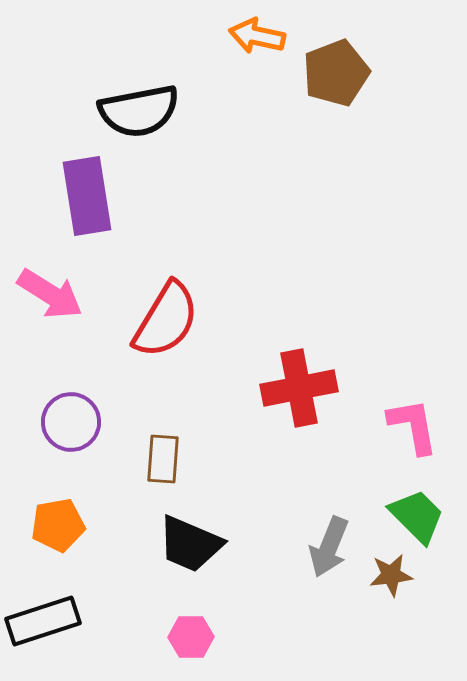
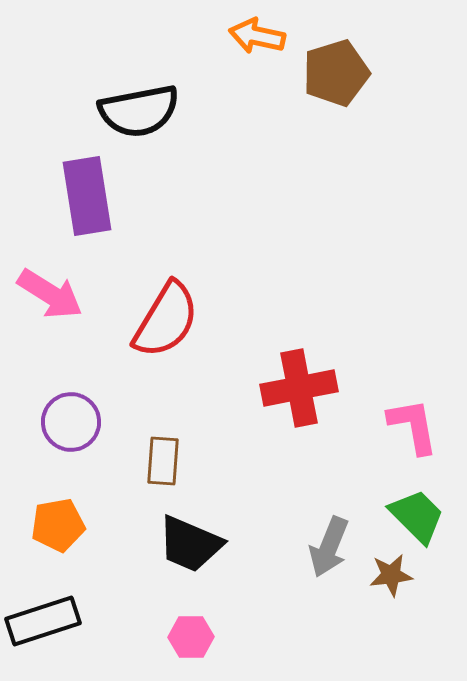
brown pentagon: rotated 4 degrees clockwise
brown rectangle: moved 2 px down
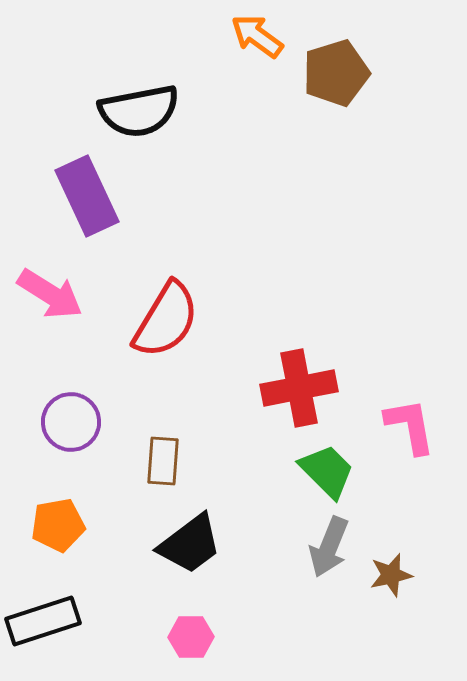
orange arrow: rotated 24 degrees clockwise
purple rectangle: rotated 16 degrees counterclockwise
pink L-shape: moved 3 px left
green trapezoid: moved 90 px left, 45 px up
black trapezoid: rotated 60 degrees counterclockwise
brown star: rotated 6 degrees counterclockwise
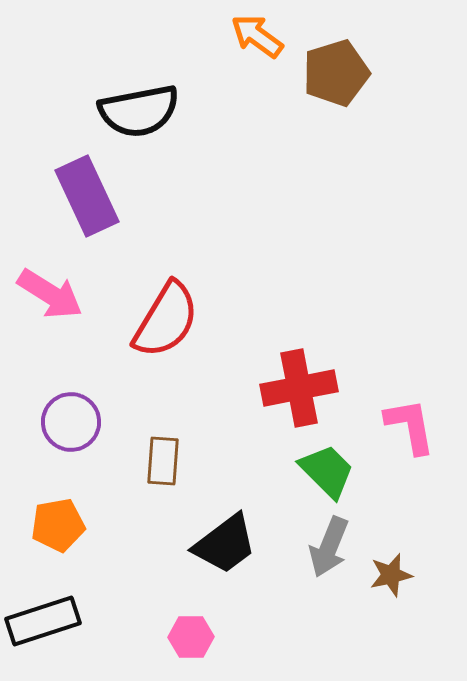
black trapezoid: moved 35 px right
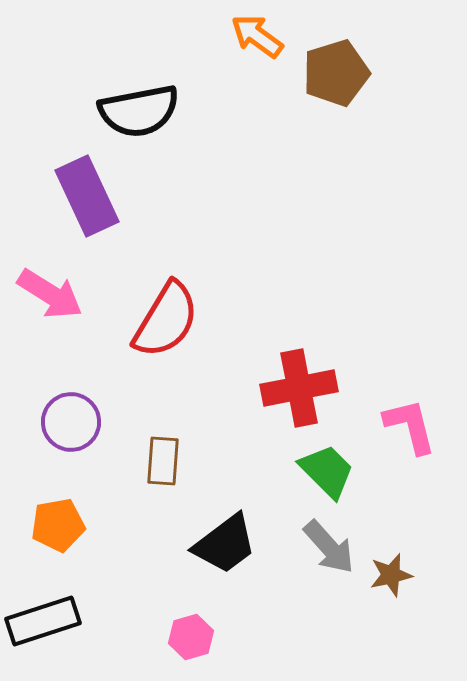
pink L-shape: rotated 4 degrees counterclockwise
gray arrow: rotated 64 degrees counterclockwise
pink hexagon: rotated 15 degrees counterclockwise
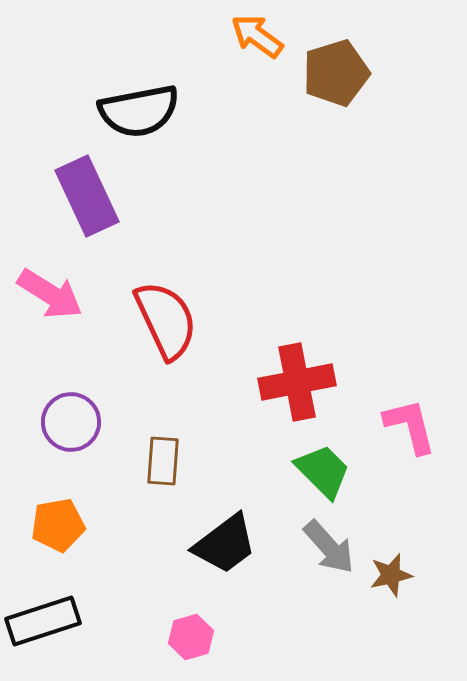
red semicircle: rotated 56 degrees counterclockwise
red cross: moved 2 px left, 6 px up
green trapezoid: moved 4 px left
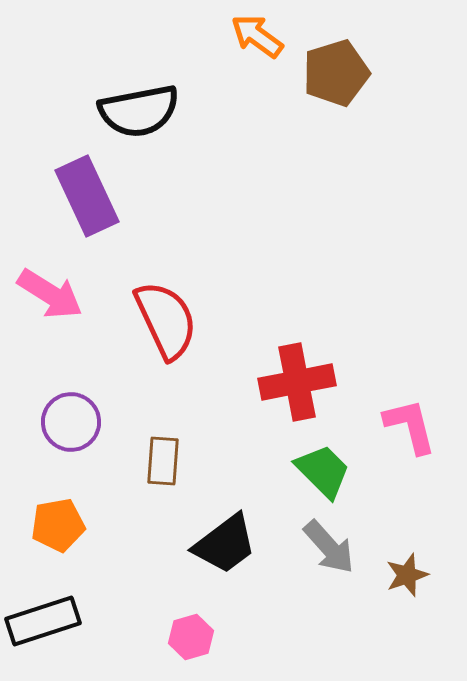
brown star: moved 16 px right; rotated 6 degrees counterclockwise
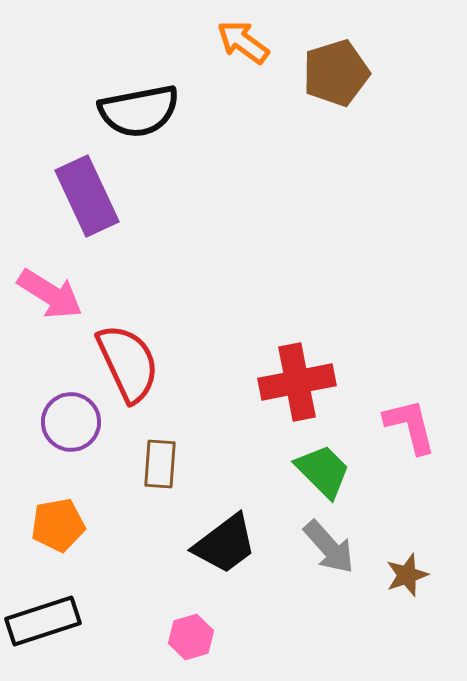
orange arrow: moved 14 px left, 6 px down
red semicircle: moved 38 px left, 43 px down
brown rectangle: moved 3 px left, 3 px down
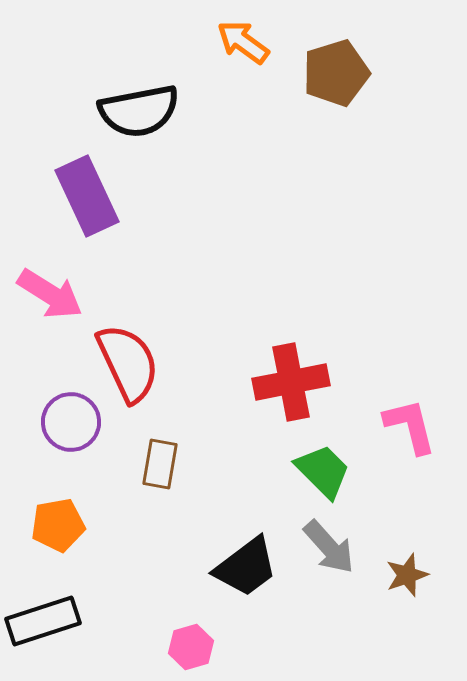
red cross: moved 6 px left
brown rectangle: rotated 6 degrees clockwise
black trapezoid: moved 21 px right, 23 px down
pink hexagon: moved 10 px down
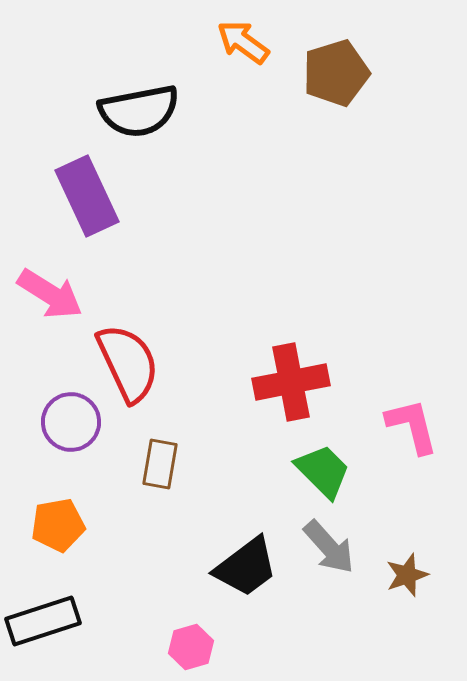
pink L-shape: moved 2 px right
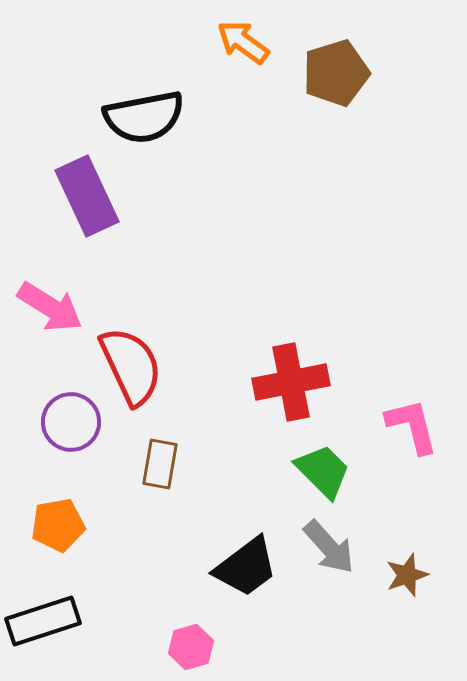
black semicircle: moved 5 px right, 6 px down
pink arrow: moved 13 px down
red semicircle: moved 3 px right, 3 px down
